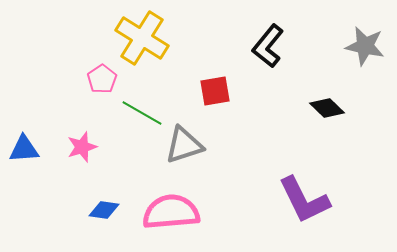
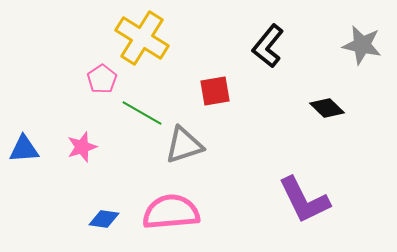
gray star: moved 3 px left, 1 px up
blue diamond: moved 9 px down
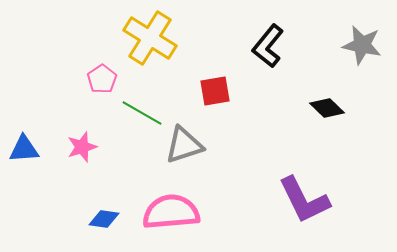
yellow cross: moved 8 px right
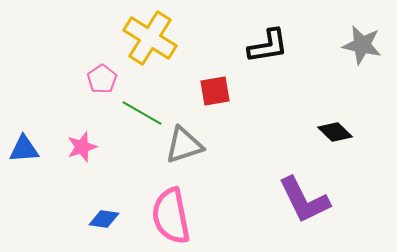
black L-shape: rotated 138 degrees counterclockwise
black diamond: moved 8 px right, 24 px down
pink semicircle: moved 4 px down; rotated 96 degrees counterclockwise
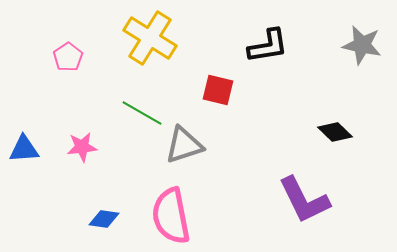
pink pentagon: moved 34 px left, 22 px up
red square: moved 3 px right, 1 px up; rotated 24 degrees clockwise
pink star: rotated 12 degrees clockwise
